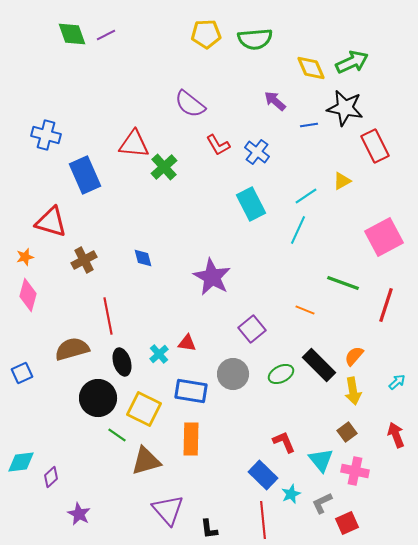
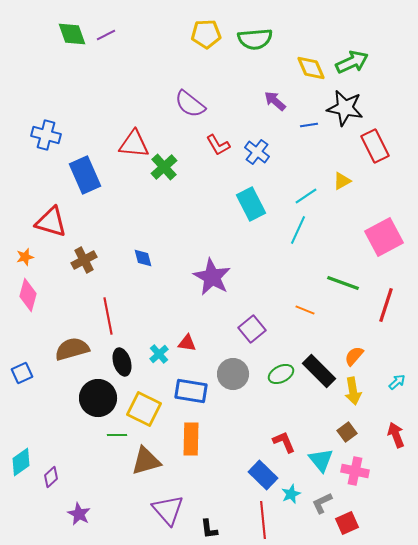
black rectangle at (319, 365): moved 6 px down
green line at (117, 435): rotated 36 degrees counterclockwise
cyan diamond at (21, 462): rotated 28 degrees counterclockwise
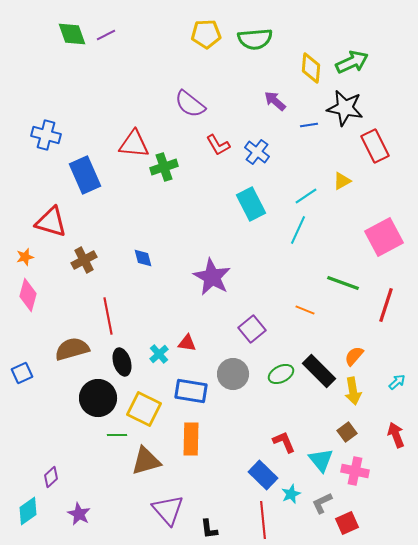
yellow diamond at (311, 68): rotated 28 degrees clockwise
green cross at (164, 167): rotated 24 degrees clockwise
cyan diamond at (21, 462): moved 7 px right, 49 px down
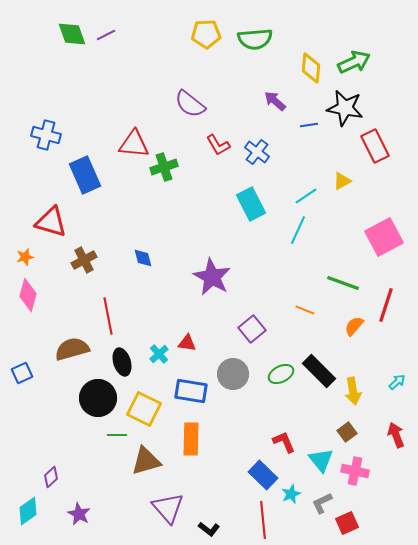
green arrow at (352, 62): moved 2 px right
orange semicircle at (354, 356): moved 30 px up
purple triangle at (168, 510): moved 2 px up
black L-shape at (209, 529): rotated 45 degrees counterclockwise
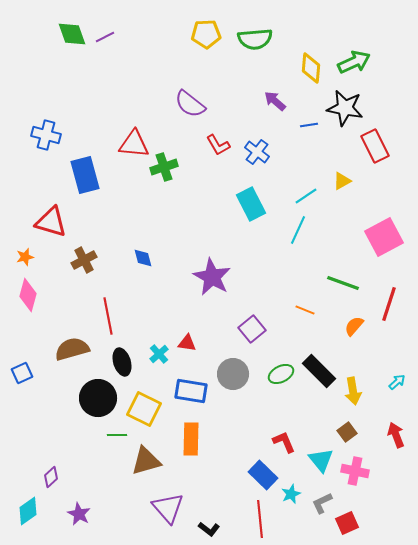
purple line at (106, 35): moved 1 px left, 2 px down
blue rectangle at (85, 175): rotated 9 degrees clockwise
red line at (386, 305): moved 3 px right, 1 px up
red line at (263, 520): moved 3 px left, 1 px up
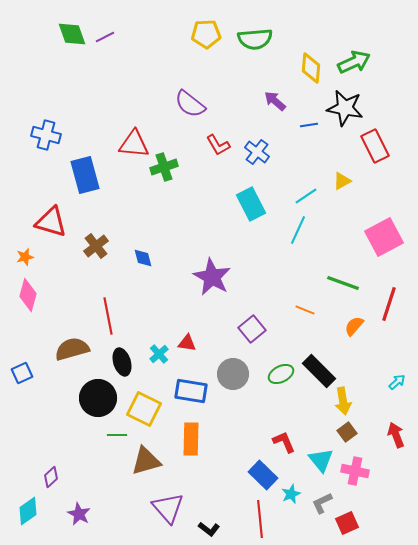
brown cross at (84, 260): moved 12 px right, 14 px up; rotated 10 degrees counterclockwise
yellow arrow at (353, 391): moved 10 px left, 10 px down
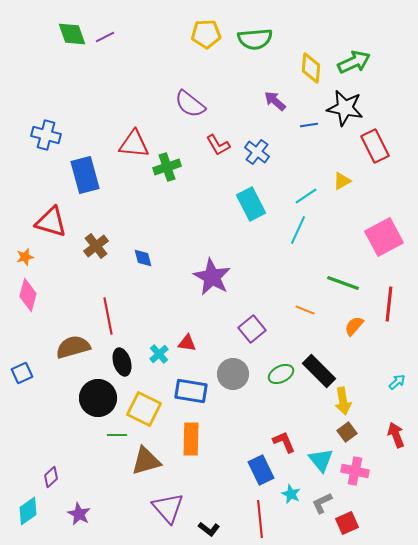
green cross at (164, 167): moved 3 px right
red line at (389, 304): rotated 12 degrees counterclockwise
brown semicircle at (72, 349): moved 1 px right, 2 px up
blue rectangle at (263, 475): moved 2 px left, 5 px up; rotated 20 degrees clockwise
cyan star at (291, 494): rotated 24 degrees counterclockwise
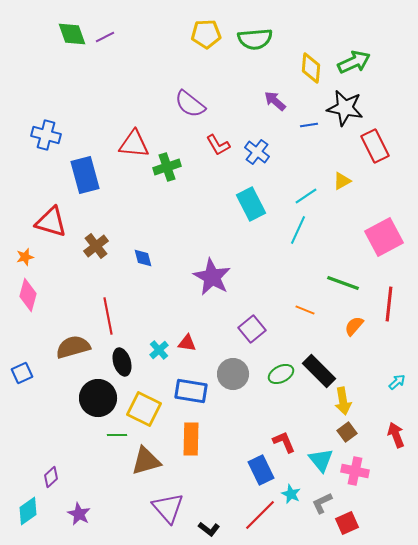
cyan cross at (159, 354): moved 4 px up
red line at (260, 519): moved 4 px up; rotated 51 degrees clockwise
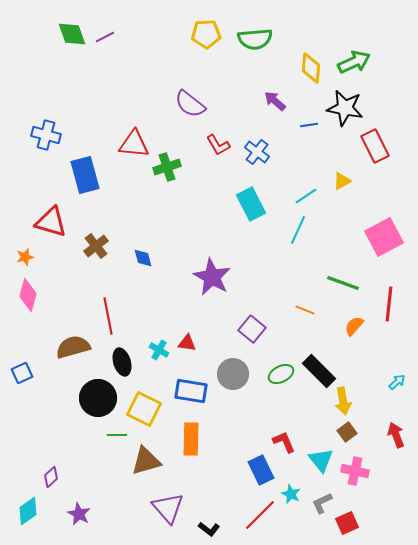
purple square at (252, 329): rotated 12 degrees counterclockwise
cyan cross at (159, 350): rotated 18 degrees counterclockwise
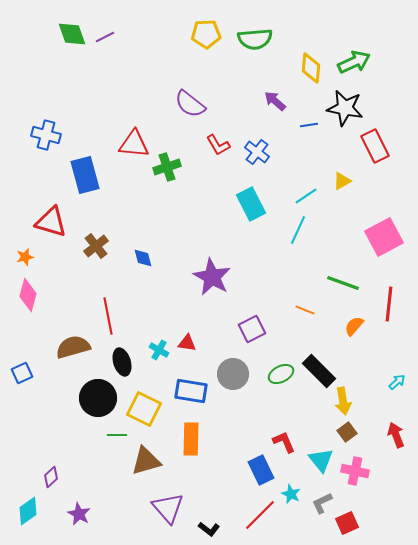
purple square at (252, 329): rotated 24 degrees clockwise
